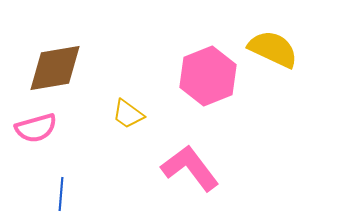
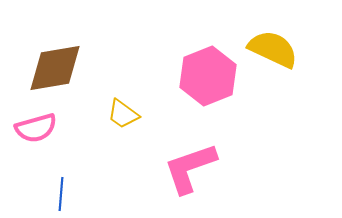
yellow trapezoid: moved 5 px left
pink L-shape: rotated 72 degrees counterclockwise
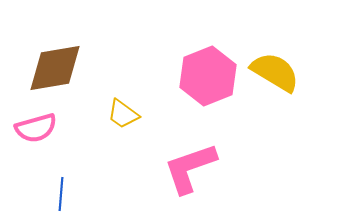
yellow semicircle: moved 2 px right, 23 px down; rotated 6 degrees clockwise
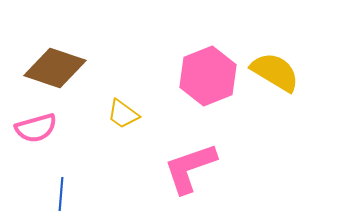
brown diamond: rotated 28 degrees clockwise
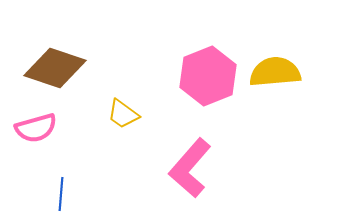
yellow semicircle: rotated 36 degrees counterclockwise
pink L-shape: rotated 30 degrees counterclockwise
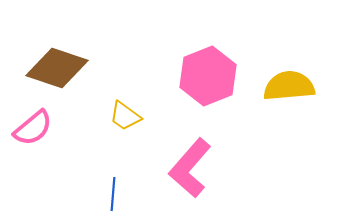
brown diamond: moved 2 px right
yellow semicircle: moved 14 px right, 14 px down
yellow trapezoid: moved 2 px right, 2 px down
pink semicircle: moved 3 px left; rotated 24 degrees counterclockwise
blue line: moved 52 px right
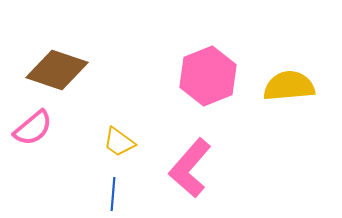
brown diamond: moved 2 px down
yellow trapezoid: moved 6 px left, 26 px down
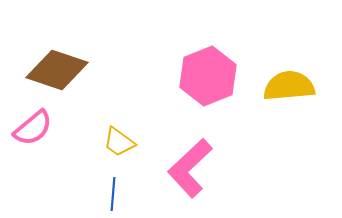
pink L-shape: rotated 6 degrees clockwise
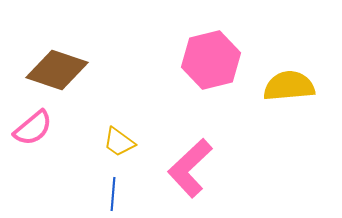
pink hexagon: moved 3 px right, 16 px up; rotated 8 degrees clockwise
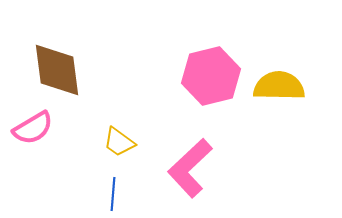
pink hexagon: moved 16 px down
brown diamond: rotated 64 degrees clockwise
yellow semicircle: moved 10 px left; rotated 6 degrees clockwise
pink semicircle: rotated 9 degrees clockwise
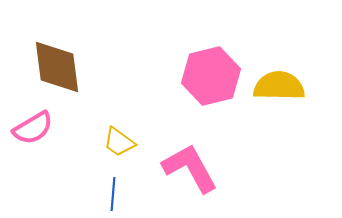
brown diamond: moved 3 px up
pink L-shape: rotated 104 degrees clockwise
